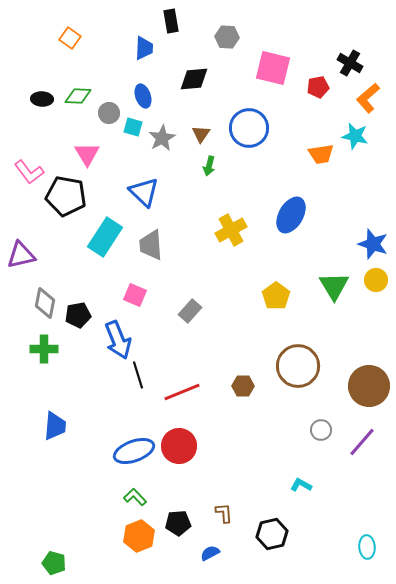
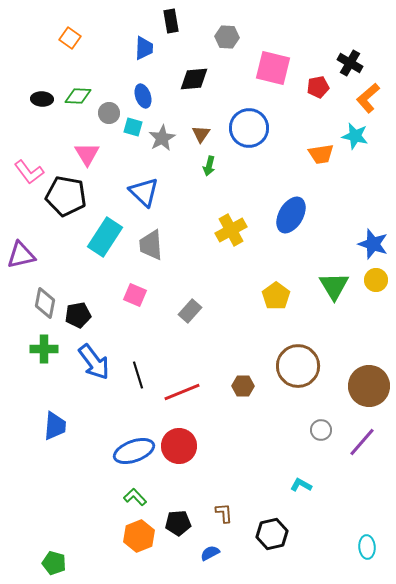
blue arrow at (118, 340): moved 24 px left, 22 px down; rotated 15 degrees counterclockwise
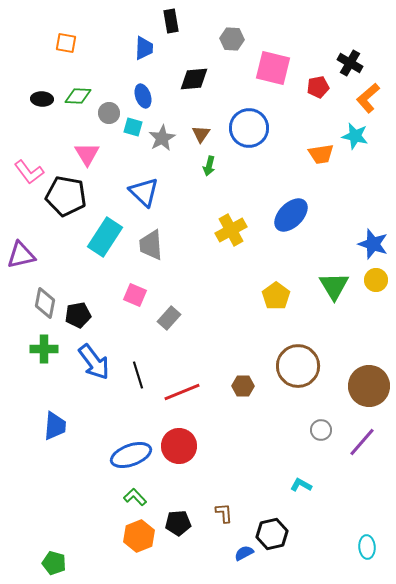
gray hexagon at (227, 37): moved 5 px right, 2 px down
orange square at (70, 38): moved 4 px left, 5 px down; rotated 25 degrees counterclockwise
blue ellipse at (291, 215): rotated 15 degrees clockwise
gray rectangle at (190, 311): moved 21 px left, 7 px down
blue ellipse at (134, 451): moved 3 px left, 4 px down
blue semicircle at (210, 553): moved 34 px right
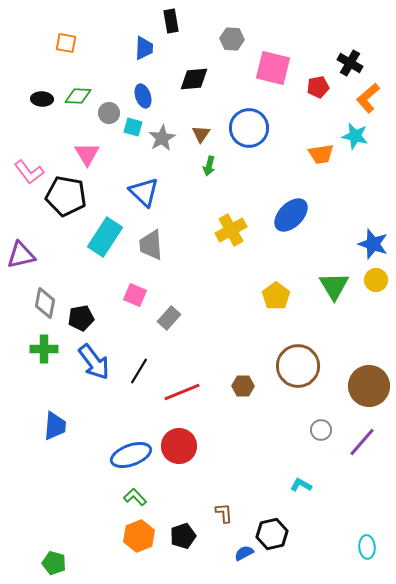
black pentagon at (78, 315): moved 3 px right, 3 px down
black line at (138, 375): moved 1 px right, 4 px up; rotated 48 degrees clockwise
black pentagon at (178, 523): moved 5 px right, 13 px down; rotated 15 degrees counterclockwise
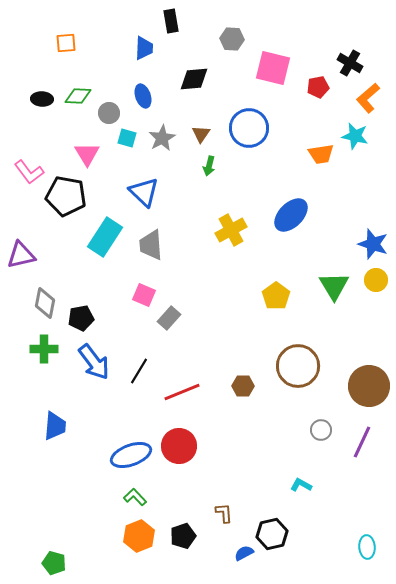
orange square at (66, 43): rotated 15 degrees counterclockwise
cyan square at (133, 127): moved 6 px left, 11 px down
pink square at (135, 295): moved 9 px right
purple line at (362, 442): rotated 16 degrees counterclockwise
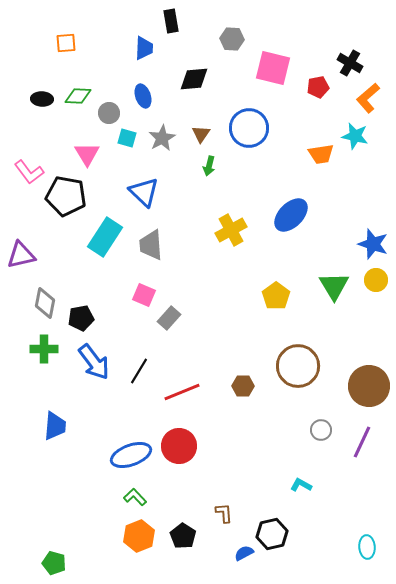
black pentagon at (183, 536): rotated 20 degrees counterclockwise
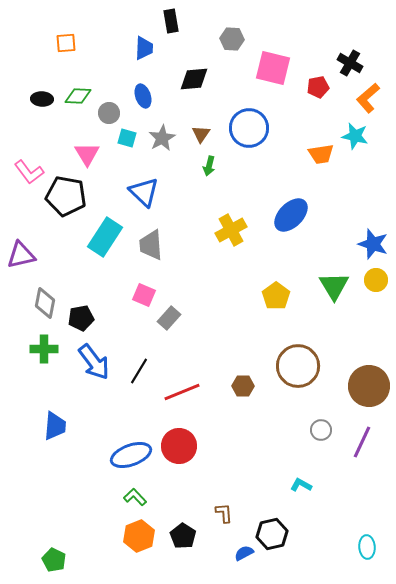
green pentagon at (54, 563): moved 3 px up; rotated 10 degrees clockwise
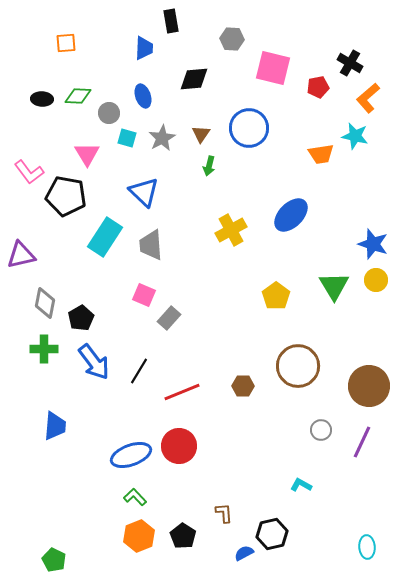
black pentagon at (81, 318): rotated 20 degrees counterclockwise
